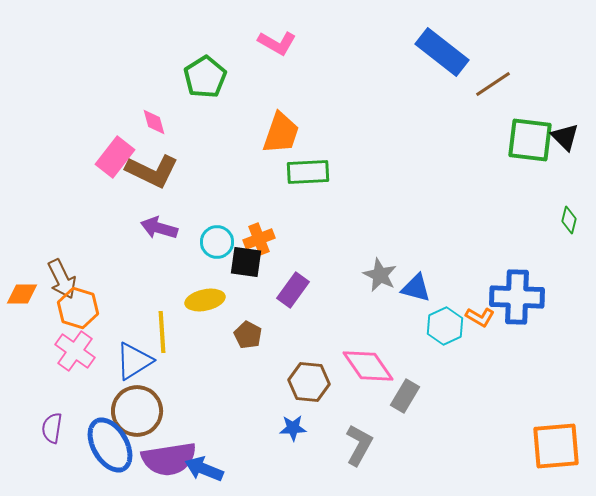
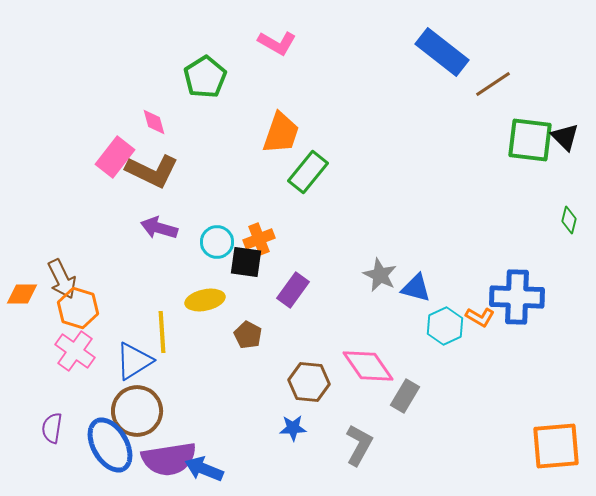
green rectangle at (308, 172): rotated 48 degrees counterclockwise
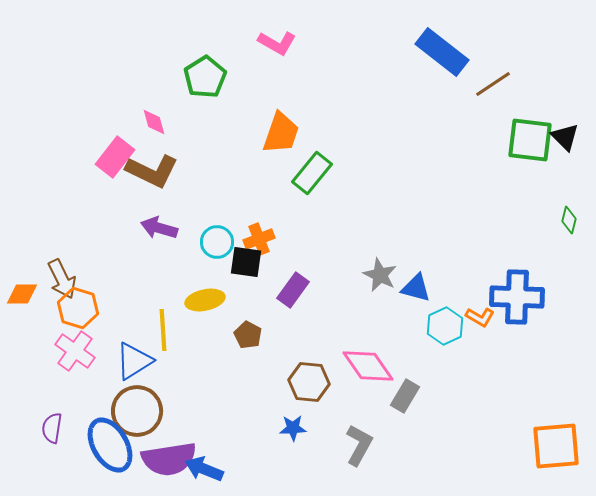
green rectangle at (308, 172): moved 4 px right, 1 px down
yellow line at (162, 332): moved 1 px right, 2 px up
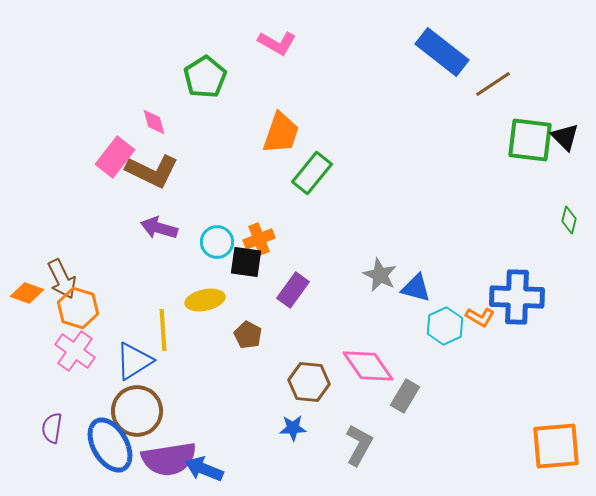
orange diamond at (22, 294): moved 5 px right, 1 px up; rotated 20 degrees clockwise
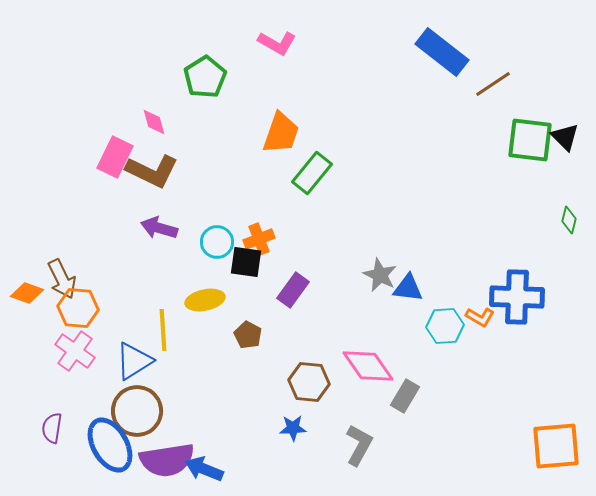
pink rectangle at (115, 157): rotated 12 degrees counterclockwise
blue triangle at (416, 288): moved 8 px left; rotated 8 degrees counterclockwise
orange hexagon at (78, 308): rotated 12 degrees counterclockwise
cyan hexagon at (445, 326): rotated 21 degrees clockwise
purple semicircle at (169, 459): moved 2 px left, 1 px down
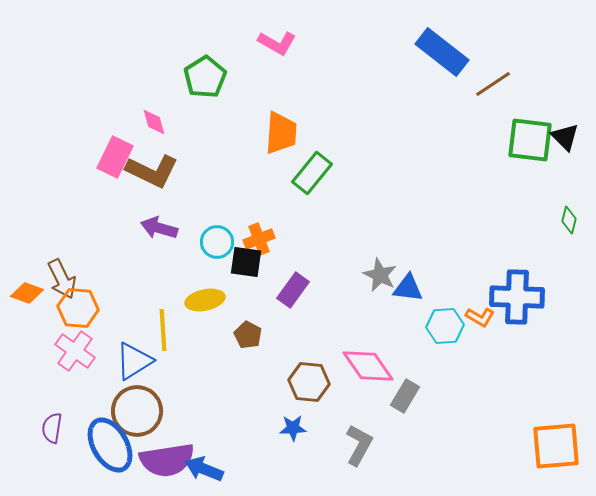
orange trapezoid at (281, 133): rotated 15 degrees counterclockwise
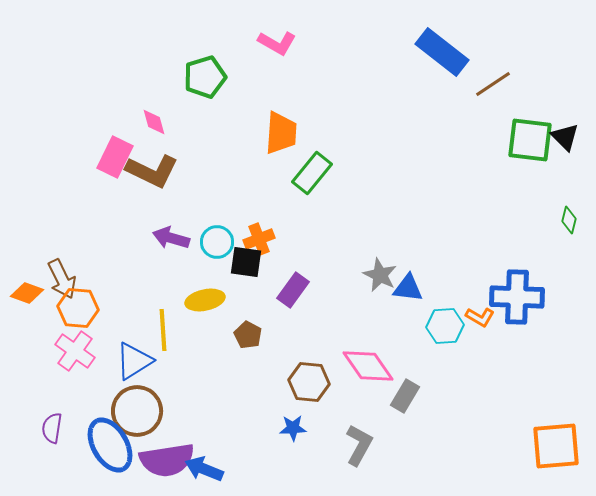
green pentagon at (205, 77): rotated 15 degrees clockwise
purple arrow at (159, 228): moved 12 px right, 10 px down
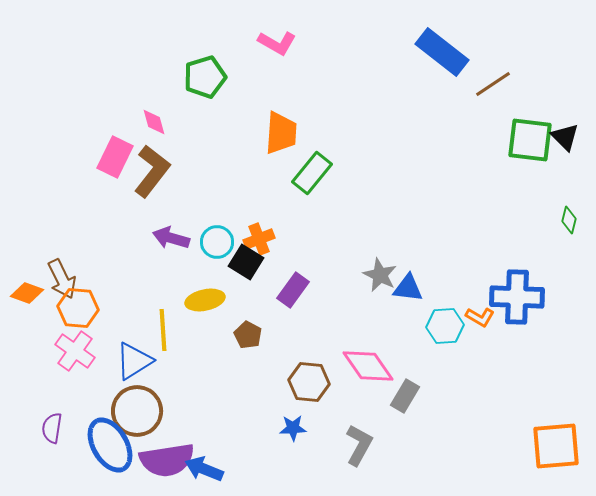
brown L-shape at (152, 171): rotated 78 degrees counterclockwise
black square at (246, 262): rotated 24 degrees clockwise
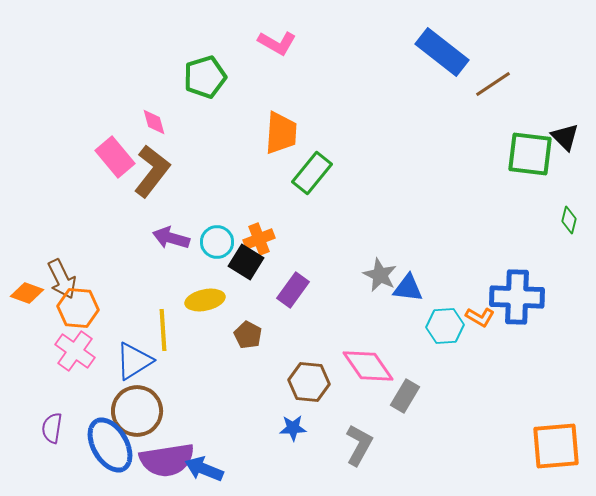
green square at (530, 140): moved 14 px down
pink rectangle at (115, 157): rotated 66 degrees counterclockwise
